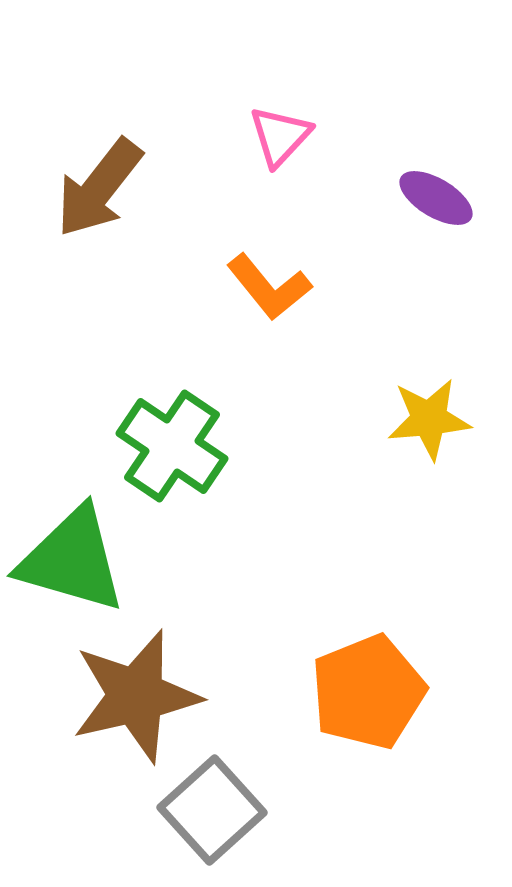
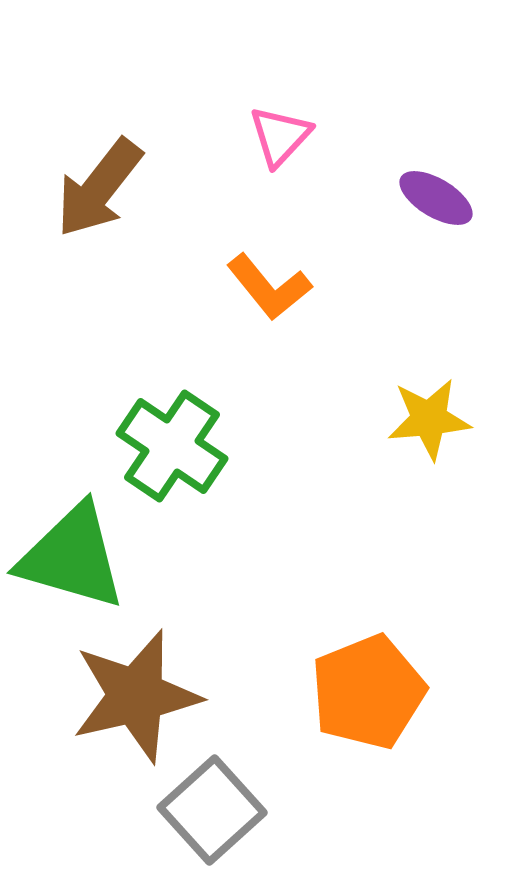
green triangle: moved 3 px up
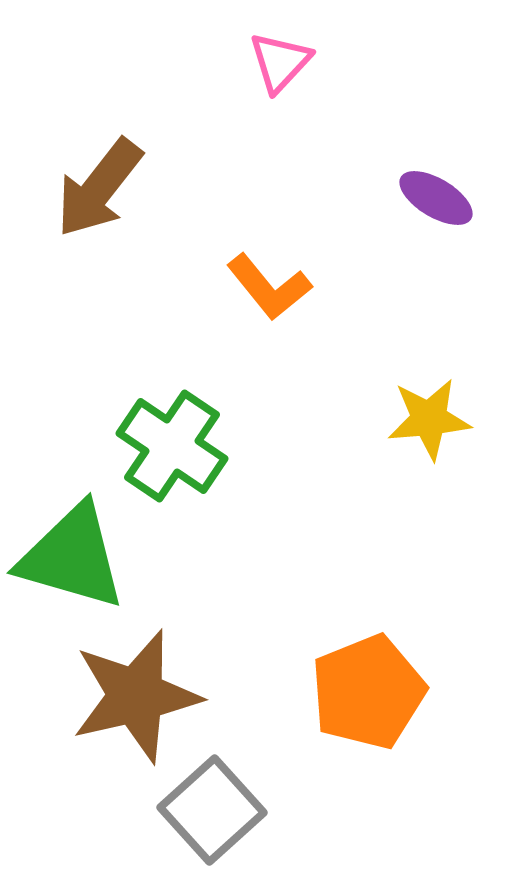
pink triangle: moved 74 px up
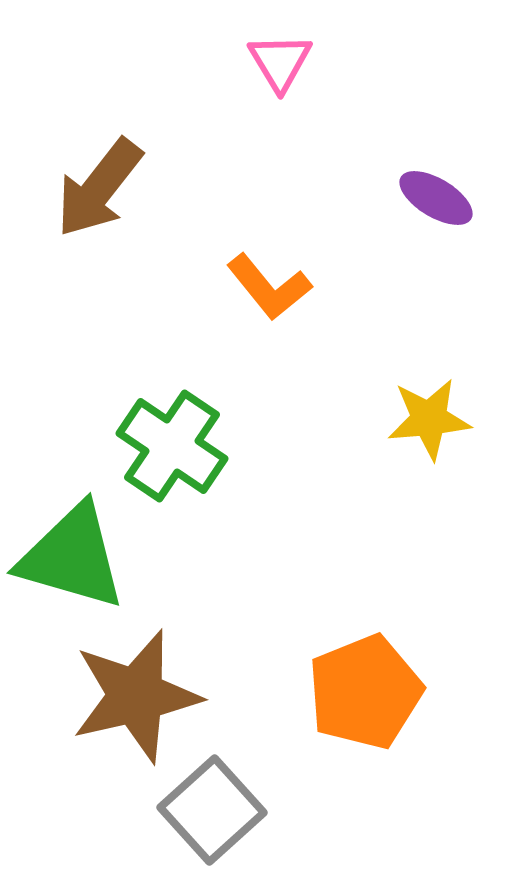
pink triangle: rotated 14 degrees counterclockwise
orange pentagon: moved 3 px left
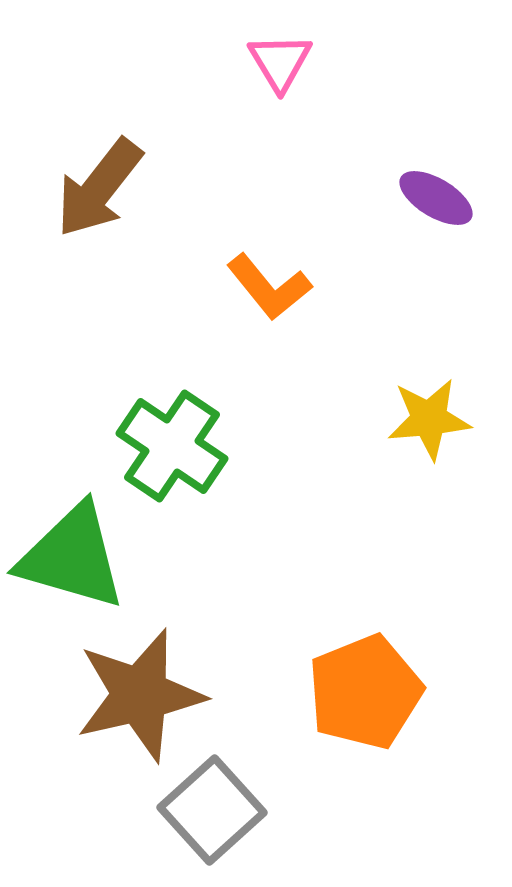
brown star: moved 4 px right, 1 px up
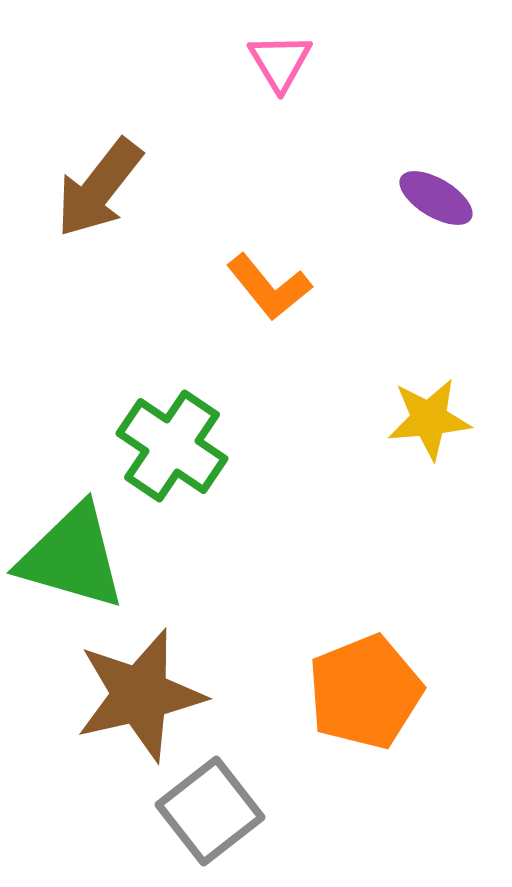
gray square: moved 2 px left, 1 px down; rotated 4 degrees clockwise
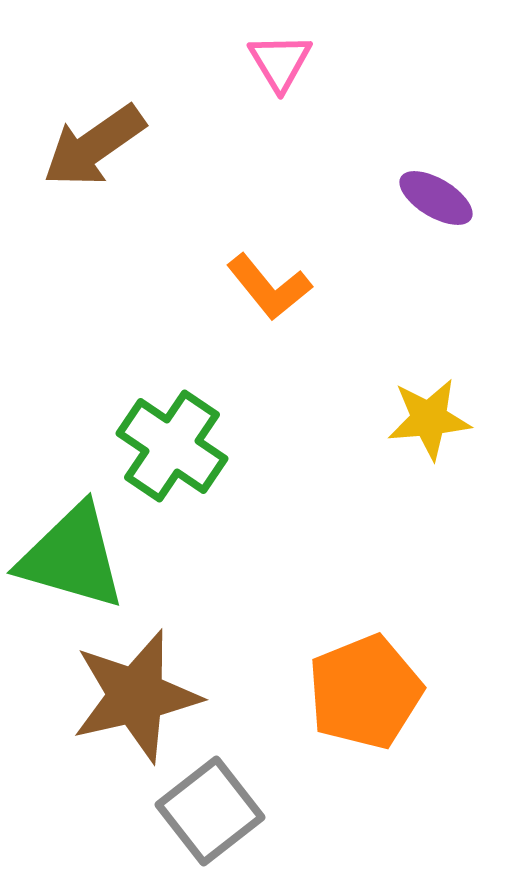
brown arrow: moved 5 px left, 42 px up; rotated 17 degrees clockwise
brown star: moved 4 px left, 1 px down
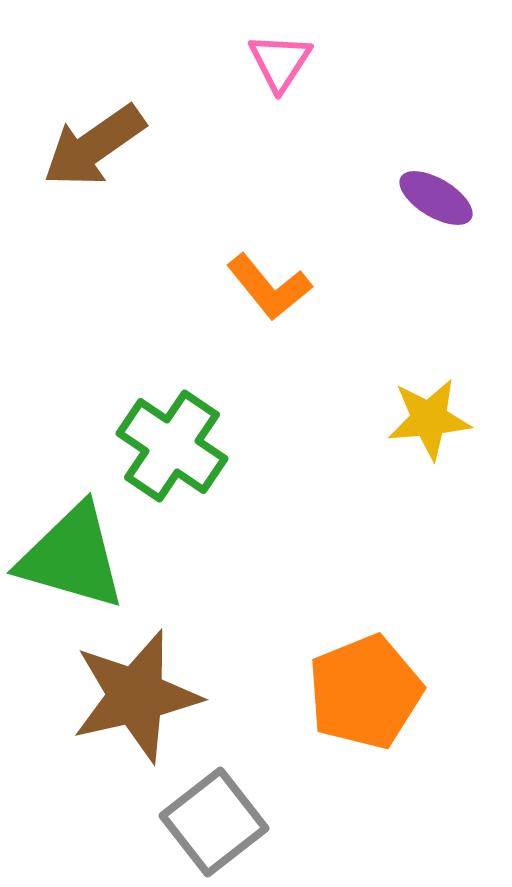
pink triangle: rotated 4 degrees clockwise
gray square: moved 4 px right, 11 px down
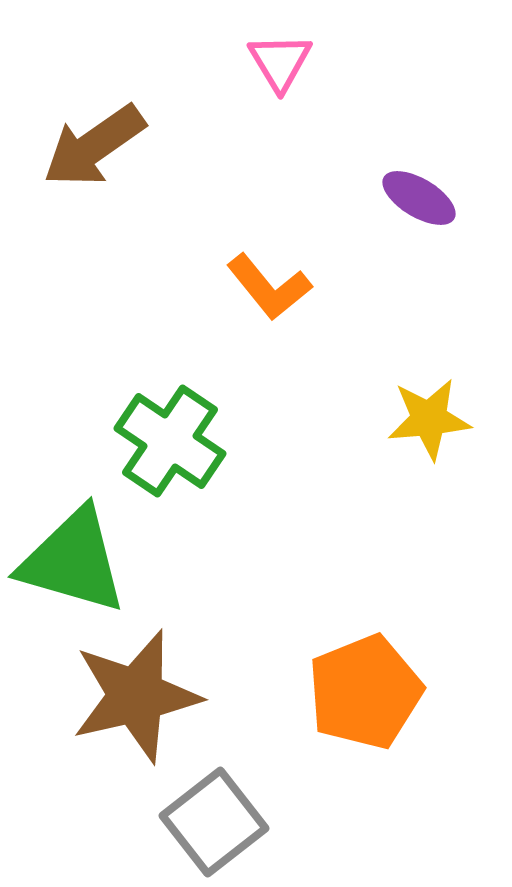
pink triangle: rotated 4 degrees counterclockwise
purple ellipse: moved 17 px left
green cross: moved 2 px left, 5 px up
green triangle: moved 1 px right, 4 px down
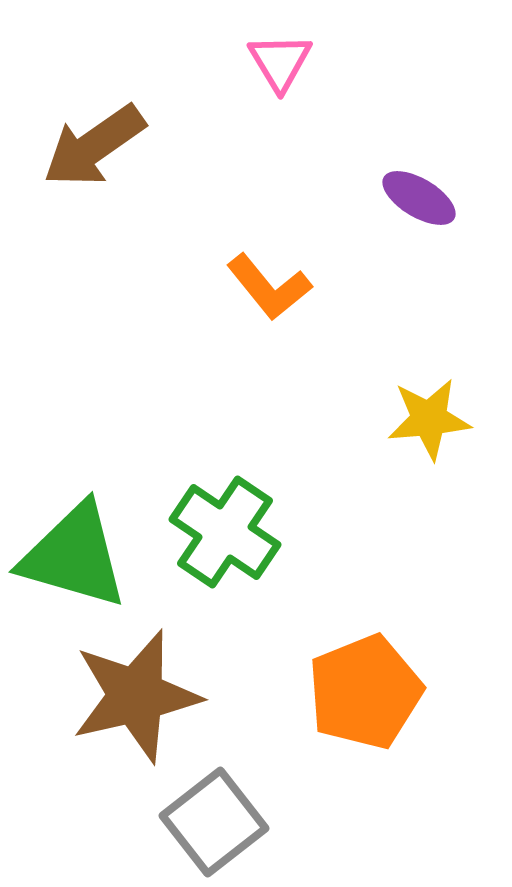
green cross: moved 55 px right, 91 px down
green triangle: moved 1 px right, 5 px up
